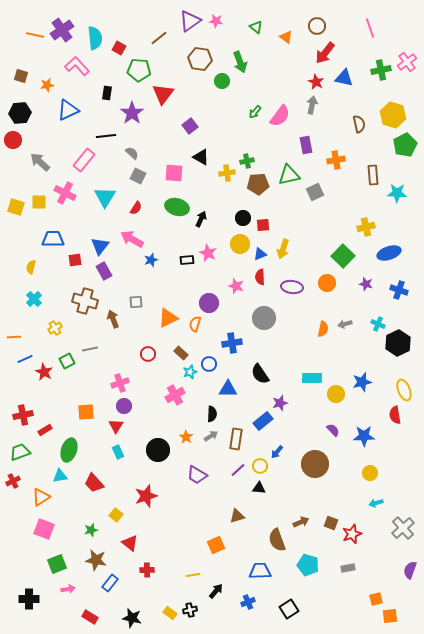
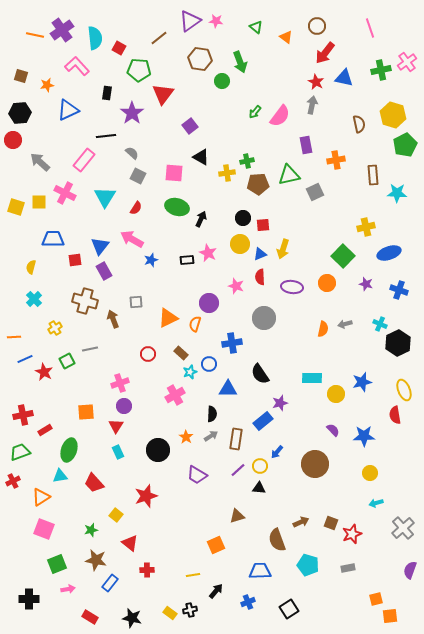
cyan cross at (378, 324): moved 2 px right
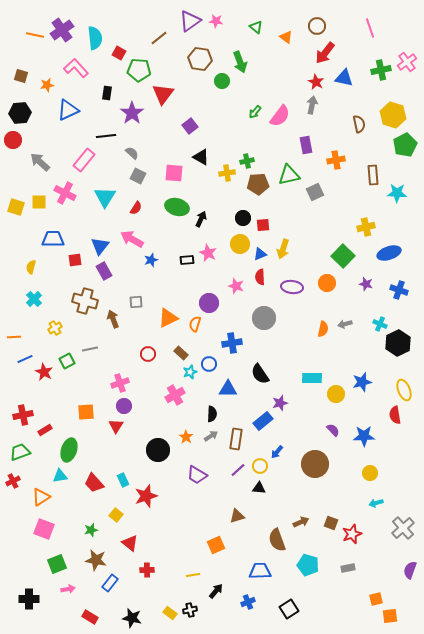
red square at (119, 48): moved 5 px down
pink L-shape at (77, 66): moved 1 px left, 2 px down
cyan rectangle at (118, 452): moved 5 px right, 28 px down
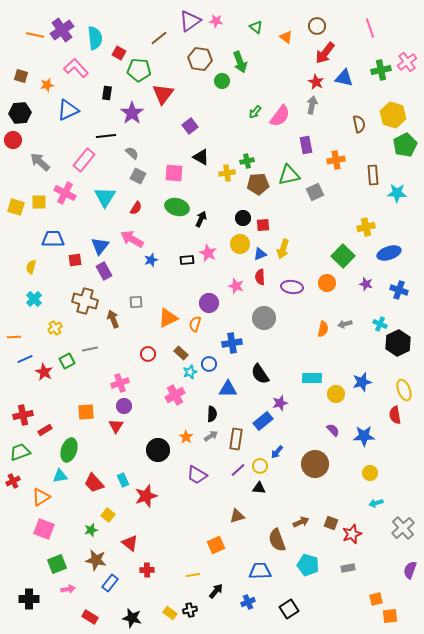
yellow square at (116, 515): moved 8 px left
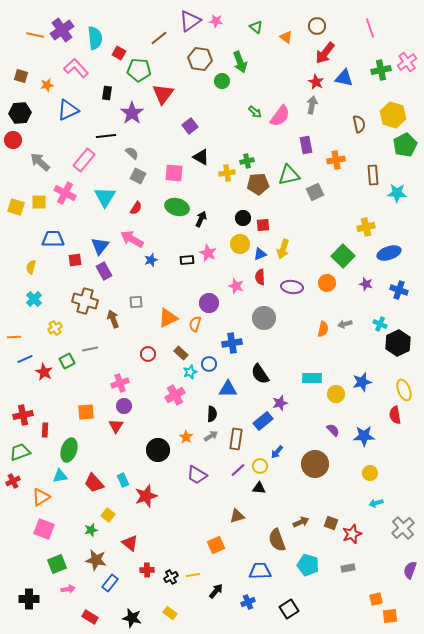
green arrow at (255, 112): rotated 88 degrees counterclockwise
red rectangle at (45, 430): rotated 56 degrees counterclockwise
black cross at (190, 610): moved 19 px left, 33 px up; rotated 16 degrees counterclockwise
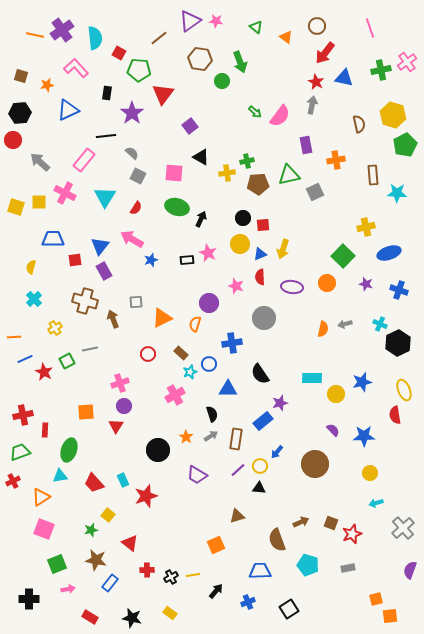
orange triangle at (168, 318): moved 6 px left
black semicircle at (212, 414): rotated 21 degrees counterclockwise
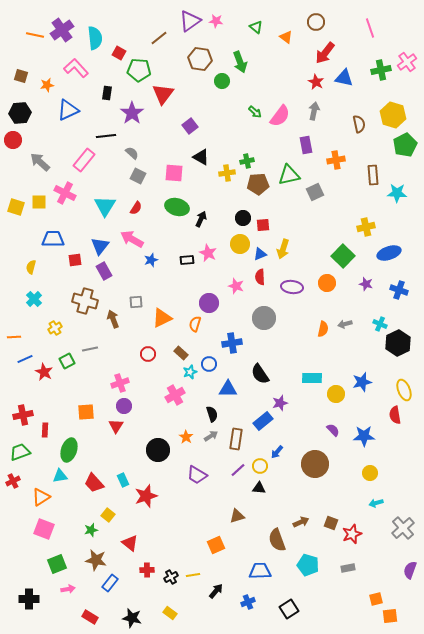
brown circle at (317, 26): moved 1 px left, 4 px up
gray arrow at (312, 105): moved 2 px right, 6 px down
cyan triangle at (105, 197): moved 9 px down
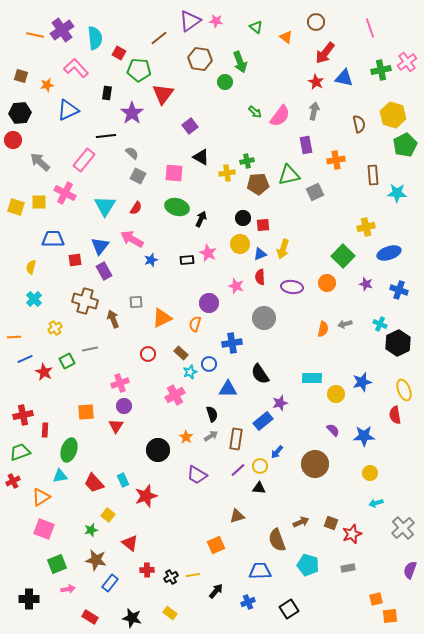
green circle at (222, 81): moved 3 px right, 1 px down
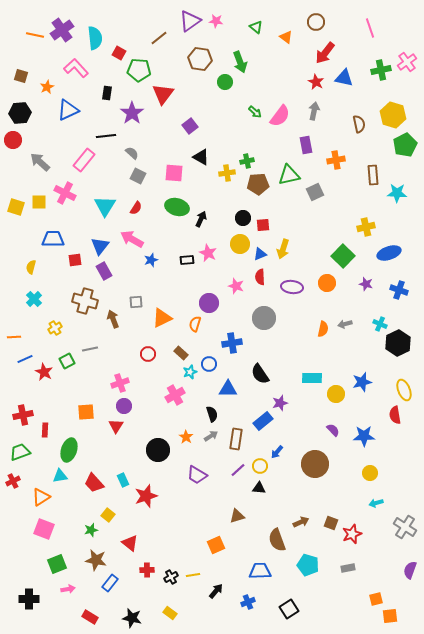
orange star at (47, 85): moved 2 px down; rotated 16 degrees counterclockwise
gray cross at (403, 528): moved 2 px right, 1 px up; rotated 15 degrees counterclockwise
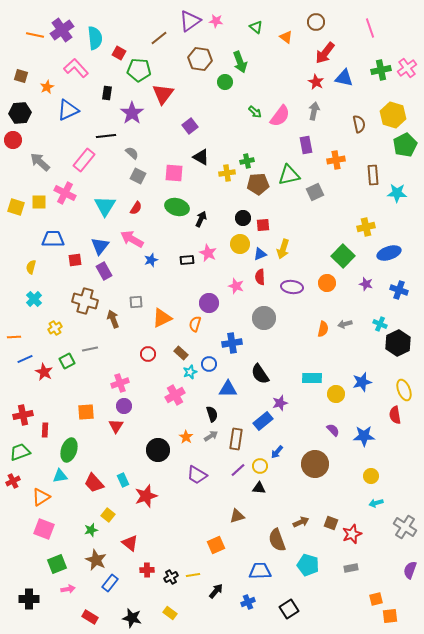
pink cross at (407, 62): moved 6 px down
yellow circle at (370, 473): moved 1 px right, 3 px down
brown star at (96, 560): rotated 15 degrees clockwise
gray rectangle at (348, 568): moved 3 px right
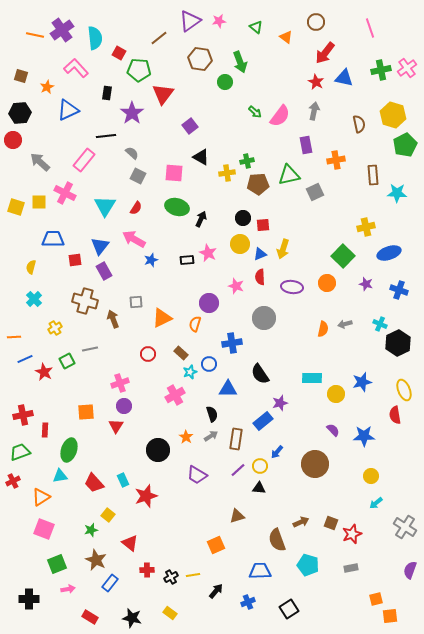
pink star at (216, 21): moved 3 px right; rotated 16 degrees counterclockwise
pink arrow at (132, 239): moved 2 px right
cyan arrow at (376, 503): rotated 24 degrees counterclockwise
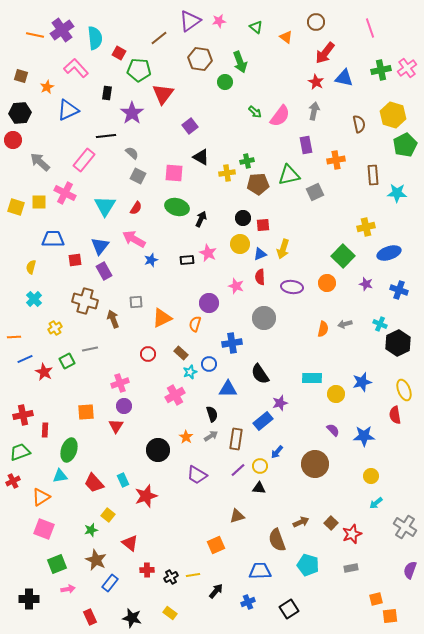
brown square at (331, 523): rotated 24 degrees clockwise
red rectangle at (90, 617): rotated 35 degrees clockwise
